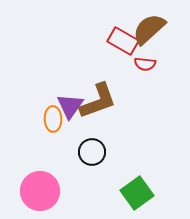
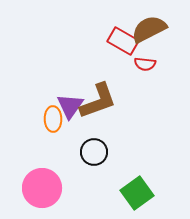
brown semicircle: rotated 15 degrees clockwise
black circle: moved 2 px right
pink circle: moved 2 px right, 3 px up
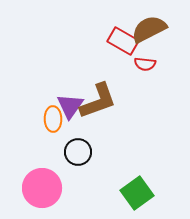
black circle: moved 16 px left
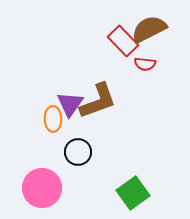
red rectangle: rotated 16 degrees clockwise
purple triangle: moved 2 px up
green square: moved 4 px left
